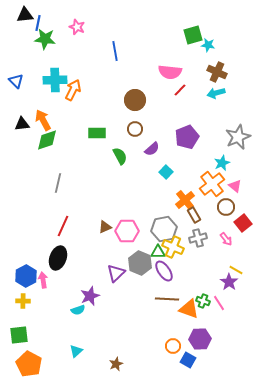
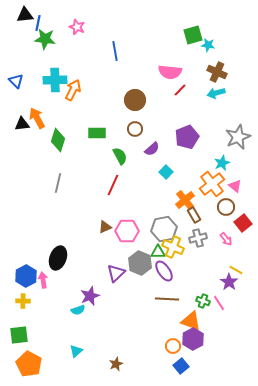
orange arrow at (43, 120): moved 6 px left, 2 px up
green diamond at (47, 140): moved 11 px right; rotated 55 degrees counterclockwise
red line at (63, 226): moved 50 px right, 41 px up
orange triangle at (189, 309): moved 2 px right, 12 px down
purple hexagon at (200, 339): moved 7 px left; rotated 25 degrees counterclockwise
blue square at (188, 360): moved 7 px left, 6 px down; rotated 21 degrees clockwise
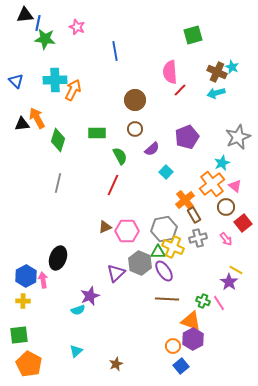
cyan star at (208, 45): moved 24 px right, 22 px down; rotated 16 degrees clockwise
pink semicircle at (170, 72): rotated 80 degrees clockwise
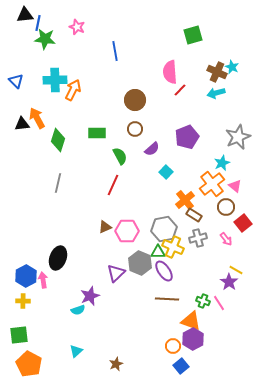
brown rectangle at (194, 215): rotated 28 degrees counterclockwise
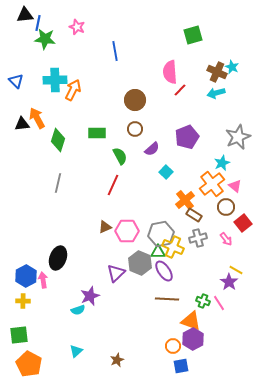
gray hexagon at (164, 229): moved 3 px left, 5 px down
brown star at (116, 364): moved 1 px right, 4 px up
blue square at (181, 366): rotated 28 degrees clockwise
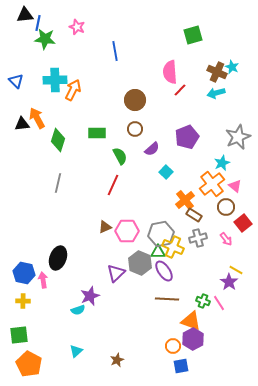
blue hexagon at (26, 276): moved 2 px left, 3 px up; rotated 20 degrees counterclockwise
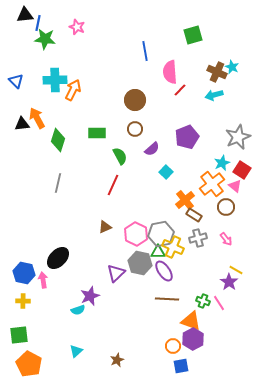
blue line at (115, 51): moved 30 px right
cyan arrow at (216, 93): moved 2 px left, 2 px down
red square at (243, 223): moved 1 px left, 53 px up; rotated 18 degrees counterclockwise
pink hexagon at (127, 231): moved 9 px right, 3 px down; rotated 25 degrees clockwise
black ellipse at (58, 258): rotated 25 degrees clockwise
gray hexagon at (140, 263): rotated 10 degrees counterclockwise
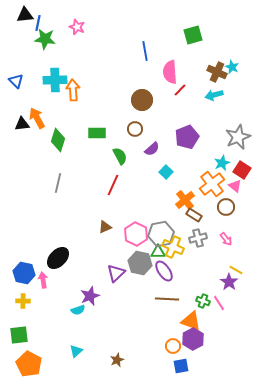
orange arrow at (73, 90): rotated 30 degrees counterclockwise
brown circle at (135, 100): moved 7 px right
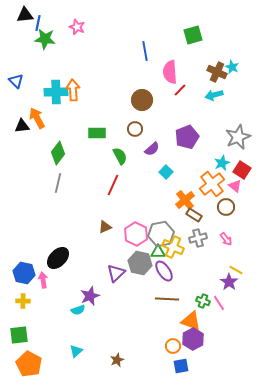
cyan cross at (55, 80): moved 1 px right, 12 px down
black triangle at (22, 124): moved 2 px down
green diamond at (58, 140): moved 13 px down; rotated 20 degrees clockwise
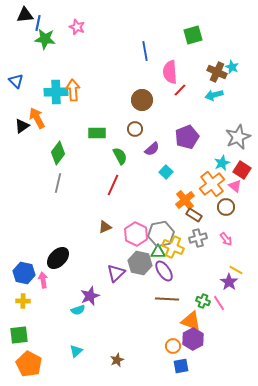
black triangle at (22, 126): rotated 28 degrees counterclockwise
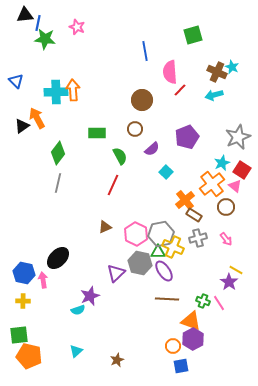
orange pentagon at (29, 364): moved 8 px up; rotated 15 degrees counterclockwise
